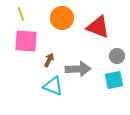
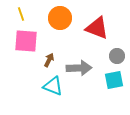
orange circle: moved 2 px left
red triangle: moved 1 px left, 1 px down
gray arrow: moved 1 px right, 1 px up
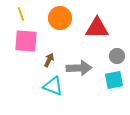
red triangle: rotated 20 degrees counterclockwise
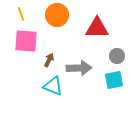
orange circle: moved 3 px left, 3 px up
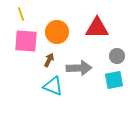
orange circle: moved 17 px down
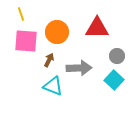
cyan square: rotated 36 degrees counterclockwise
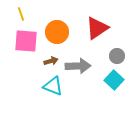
red triangle: rotated 35 degrees counterclockwise
brown arrow: moved 2 px right, 1 px down; rotated 48 degrees clockwise
gray arrow: moved 1 px left, 2 px up
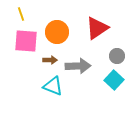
brown arrow: moved 1 px left, 1 px up; rotated 16 degrees clockwise
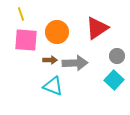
pink square: moved 1 px up
gray arrow: moved 3 px left, 3 px up
